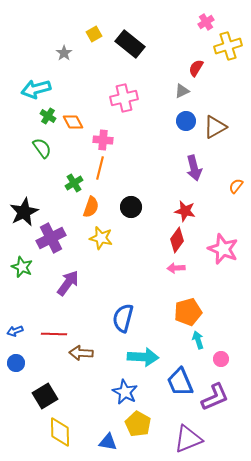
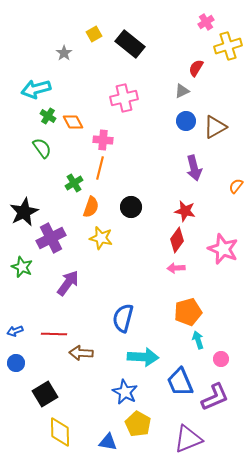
black square at (45, 396): moved 2 px up
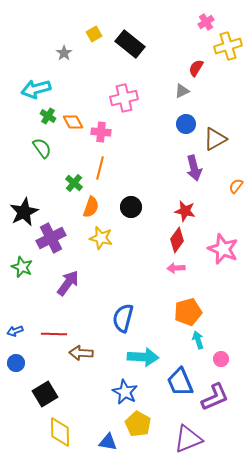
blue circle at (186, 121): moved 3 px down
brown triangle at (215, 127): moved 12 px down
pink cross at (103, 140): moved 2 px left, 8 px up
green cross at (74, 183): rotated 18 degrees counterclockwise
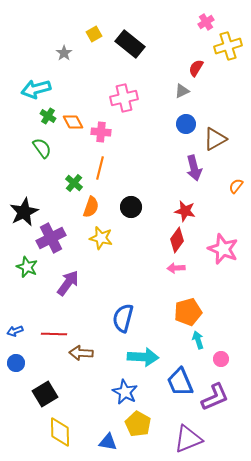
green star at (22, 267): moved 5 px right
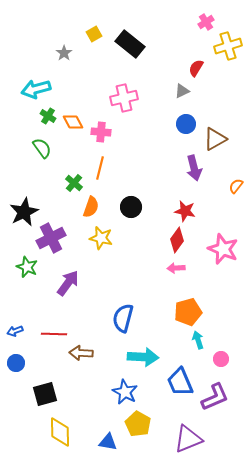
black square at (45, 394): rotated 15 degrees clockwise
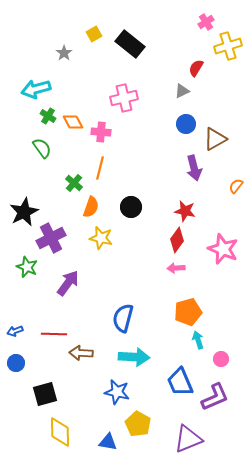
cyan arrow at (143, 357): moved 9 px left
blue star at (125, 392): moved 8 px left; rotated 15 degrees counterclockwise
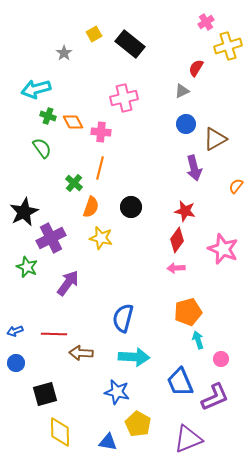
green cross at (48, 116): rotated 14 degrees counterclockwise
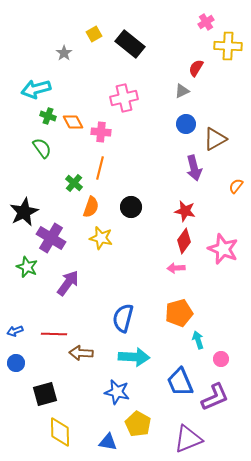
yellow cross at (228, 46): rotated 20 degrees clockwise
purple cross at (51, 238): rotated 32 degrees counterclockwise
red diamond at (177, 240): moved 7 px right, 1 px down
orange pentagon at (188, 312): moved 9 px left, 1 px down
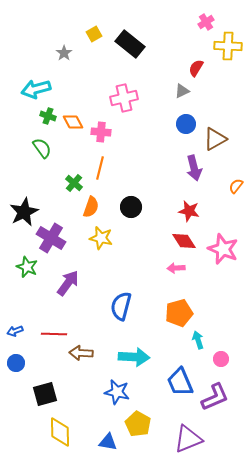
red star at (185, 211): moved 4 px right
red diamond at (184, 241): rotated 70 degrees counterclockwise
blue semicircle at (123, 318): moved 2 px left, 12 px up
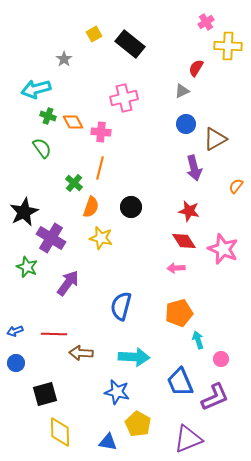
gray star at (64, 53): moved 6 px down
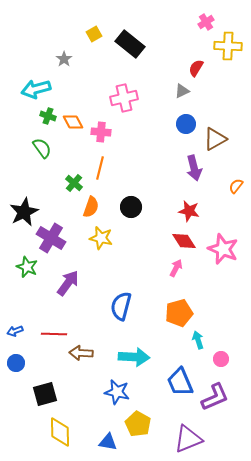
pink arrow at (176, 268): rotated 120 degrees clockwise
